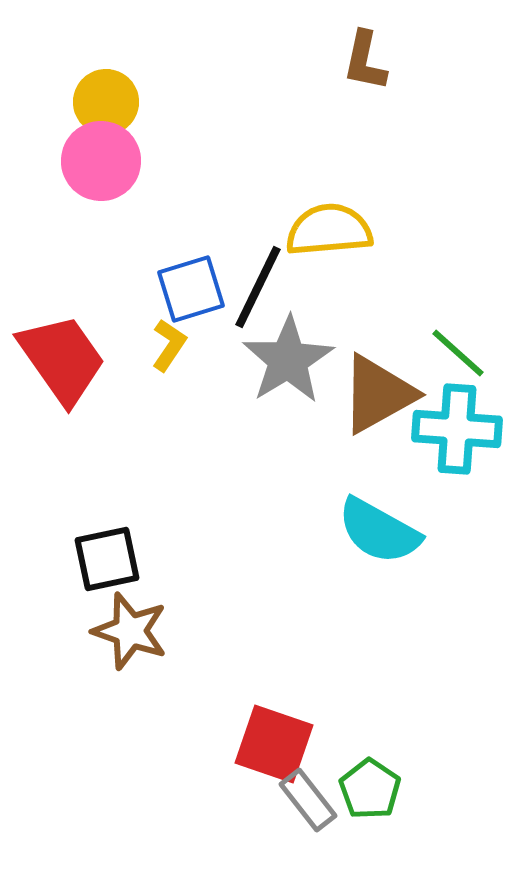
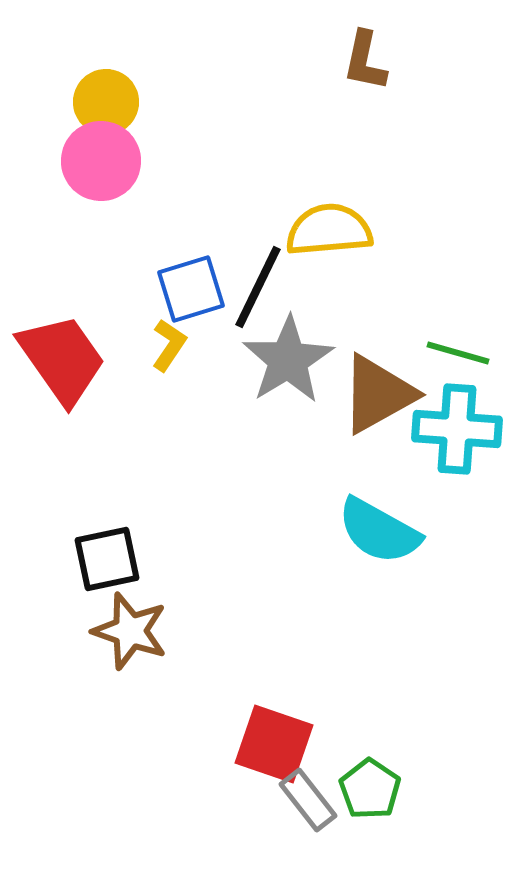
green line: rotated 26 degrees counterclockwise
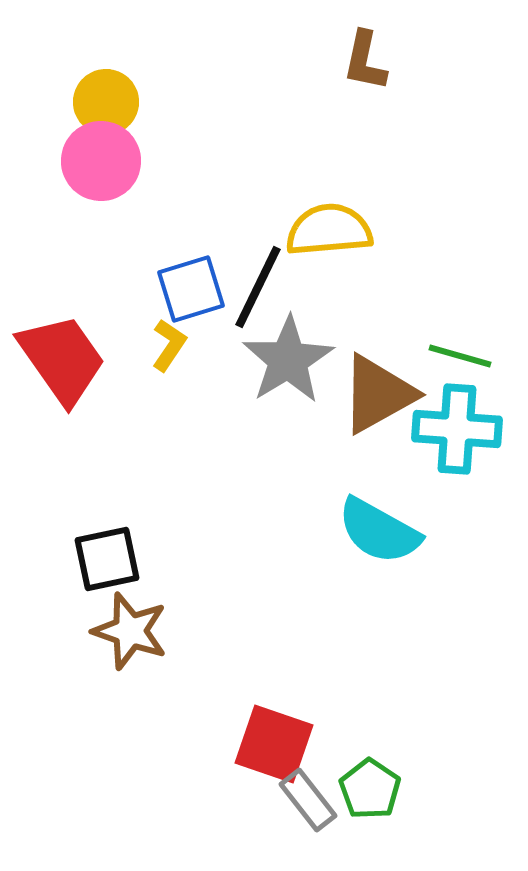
green line: moved 2 px right, 3 px down
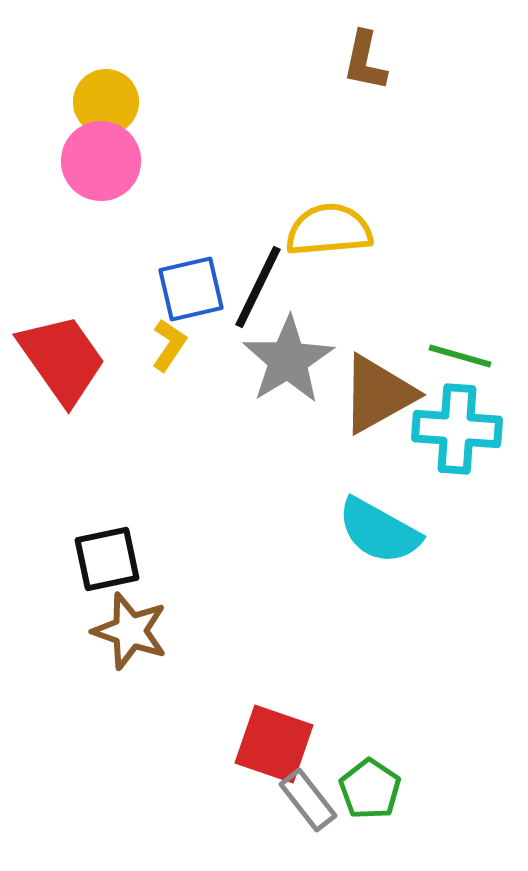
blue square: rotated 4 degrees clockwise
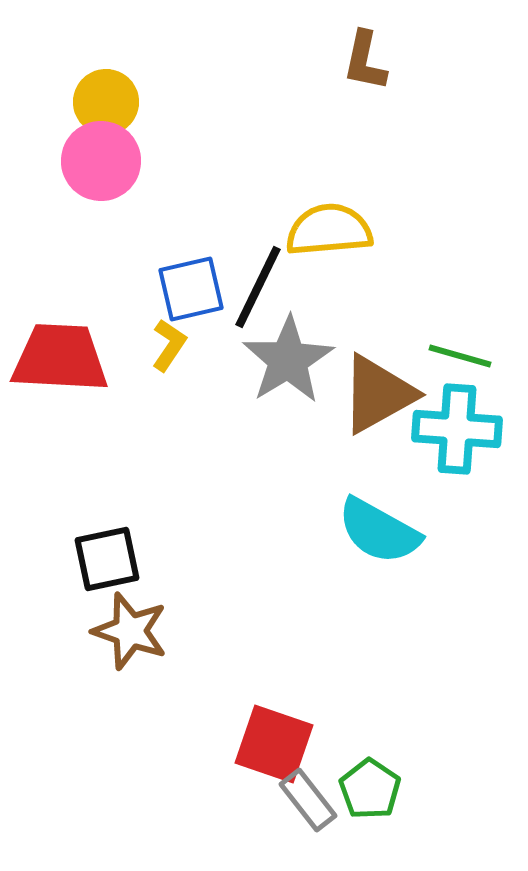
red trapezoid: moved 2 px left, 1 px up; rotated 52 degrees counterclockwise
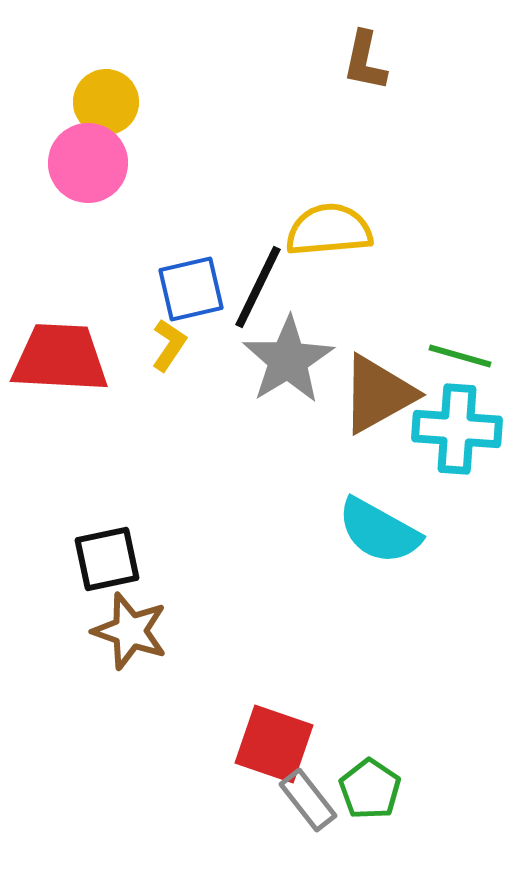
pink circle: moved 13 px left, 2 px down
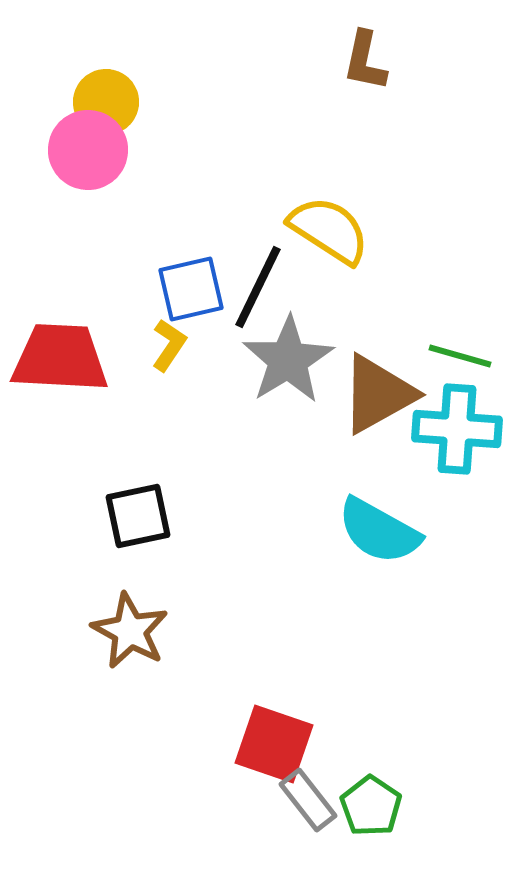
pink circle: moved 13 px up
yellow semicircle: rotated 38 degrees clockwise
black square: moved 31 px right, 43 px up
brown star: rotated 10 degrees clockwise
green pentagon: moved 1 px right, 17 px down
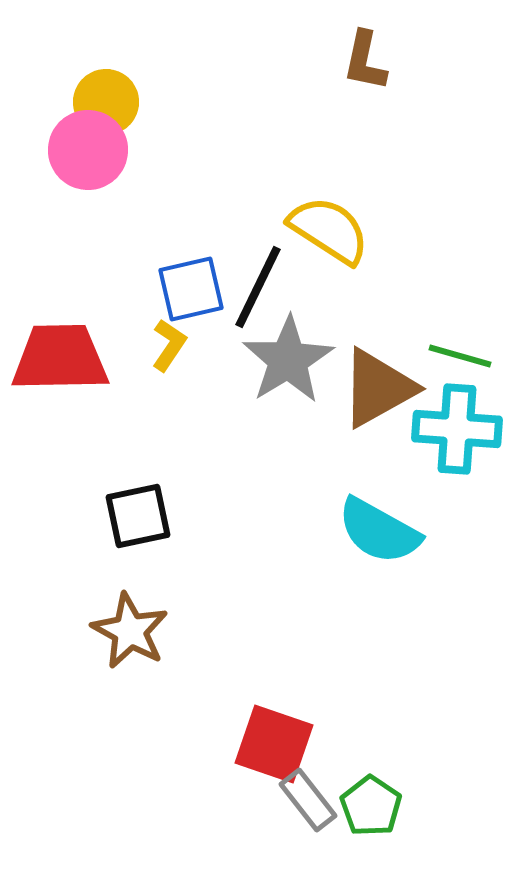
red trapezoid: rotated 4 degrees counterclockwise
brown triangle: moved 6 px up
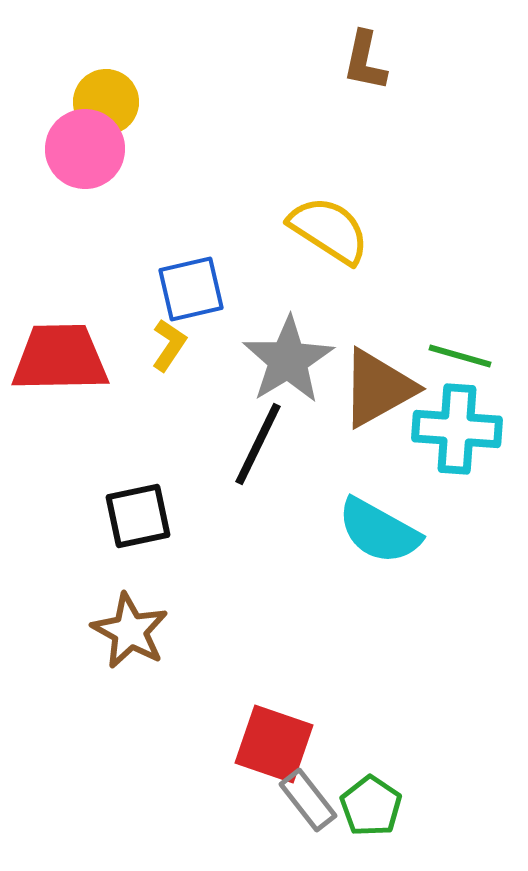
pink circle: moved 3 px left, 1 px up
black line: moved 157 px down
